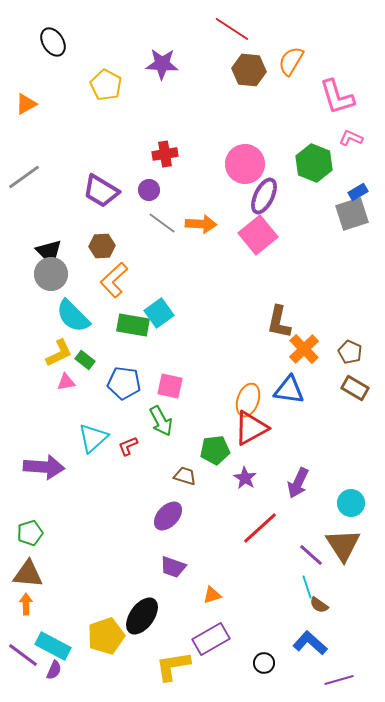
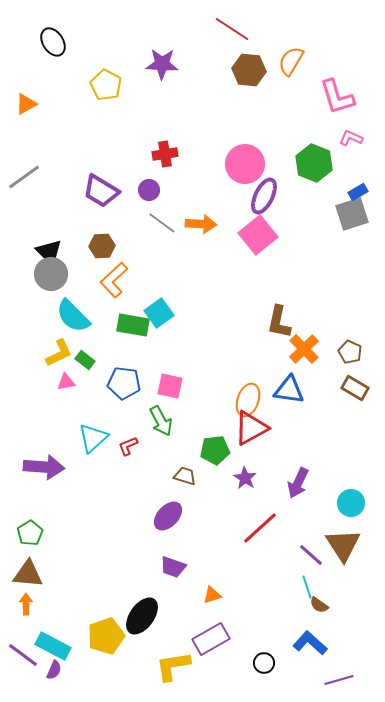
green pentagon at (30, 533): rotated 15 degrees counterclockwise
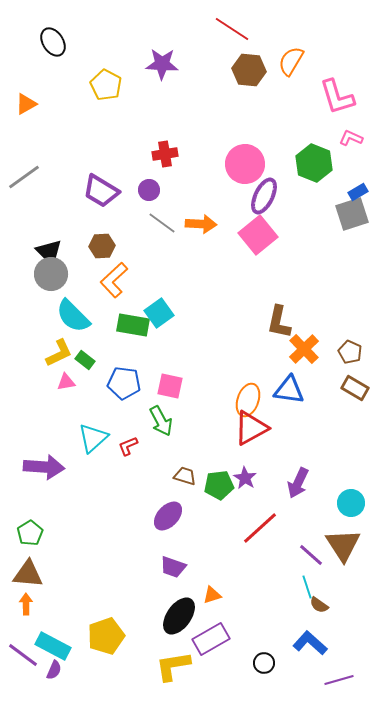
green pentagon at (215, 450): moved 4 px right, 35 px down
black ellipse at (142, 616): moved 37 px right
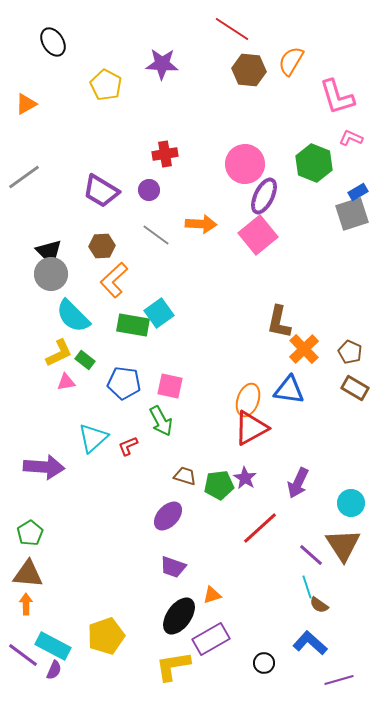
gray line at (162, 223): moved 6 px left, 12 px down
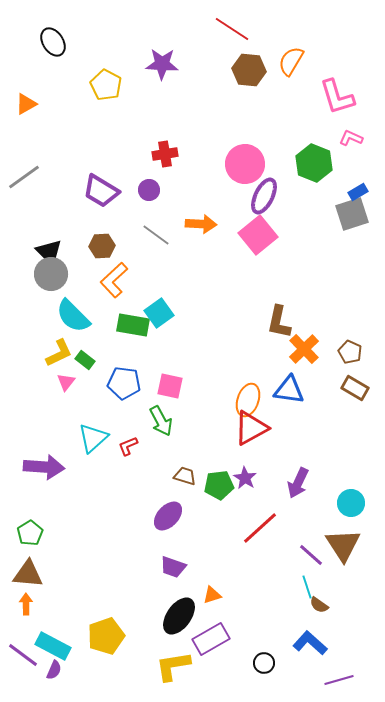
pink triangle at (66, 382): rotated 42 degrees counterclockwise
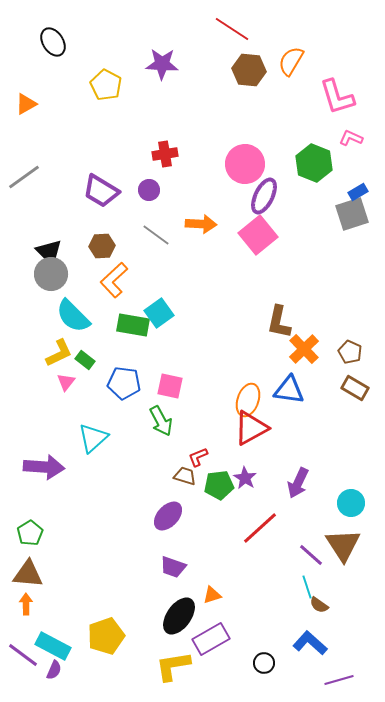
red L-shape at (128, 446): moved 70 px right, 11 px down
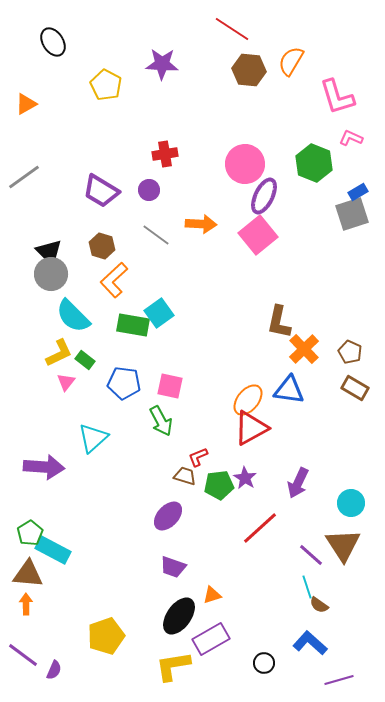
brown hexagon at (102, 246): rotated 20 degrees clockwise
orange ellipse at (248, 400): rotated 20 degrees clockwise
cyan rectangle at (53, 646): moved 96 px up
